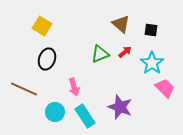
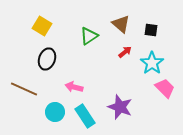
green triangle: moved 11 px left, 18 px up; rotated 12 degrees counterclockwise
pink arrow: rotated 120 degrees clockwise
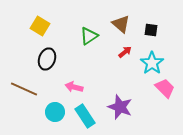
yellow square: moved 2 px left
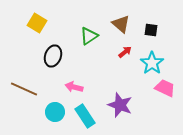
yellow square: moved 3 px left, 3 px up
black ellipse: moved 6 px right, 3 px up
pink trapezoid: rotated 20 degrees counterclockwise
purple star: moved 2 px up
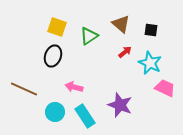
yellow square: moved 20 px right, 4 px down; rotated 12 degrees counterclockwise
cyan star: moved 2 px left; rotated 10 degrees counterclockwise
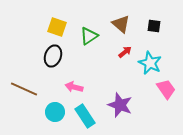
black square: moved 3 px right, 4 px up
pink trapezoid: moved 1 px right, 1 px down; rotated 30 degrees clockwise
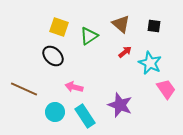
yellow square: moved 2 px right
black ellipse: rotated 65 degrees counterclockwise
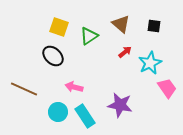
cyan star: rotated 20 degrees clockwise
pink trapezoid: moved 1 px right, 1 px up
purple star: rotated 10 degrees counterclockwise
cyan circle: moved 3 px right
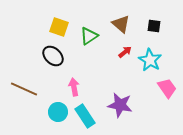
cyan star: moved 3 px up; rotated 15 degrees counterclockwise
pink arrow: rotated 66 degrees clockwise
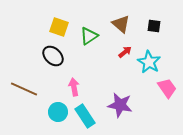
cyan star: moved 1 px left, 2 px down
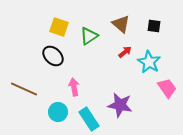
cyan rectangle: moved 4 px right, 3 px down
